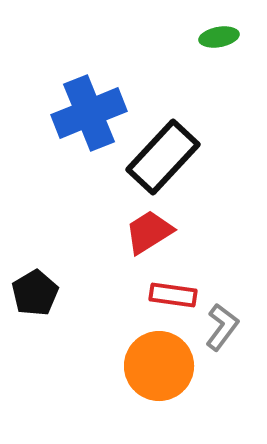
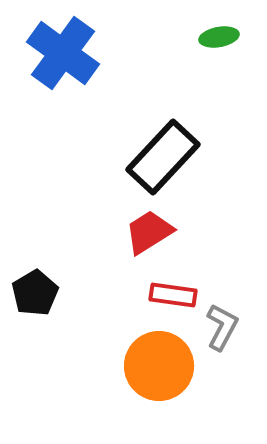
blue cross: moved 26 px left, 60 px up; rotated 32 degrees counterclockwise
gray L-shape: rotated 9 degrees counterclockwise
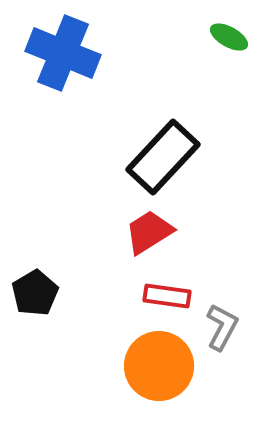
green ellipse: moved 10 px right; rotated 39 degrees clockwise
blue cross: rotated 14 degrees counterclockwise
red rectangle: moved 6 px left, 1 px down
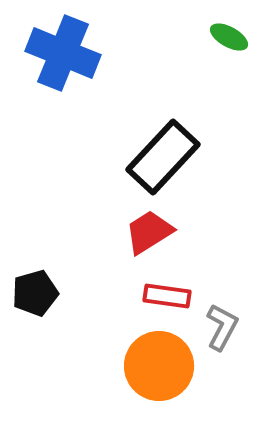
black pentagon: rotated 15 degrees clockwise
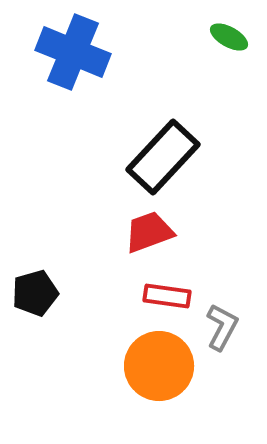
blue cross: moved 10 px right, 1 px up
red trapezoid: rotated 12 degrees clockwise
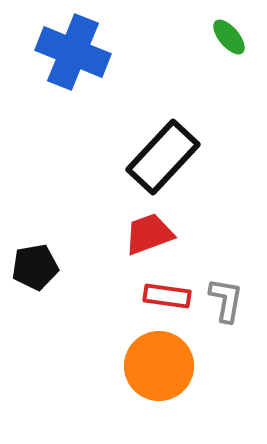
green ellipse: rotated 21 degrees clockwise
red trapezoid: moved 2 px down
black pentagon: moved 26 px up; rotated 6 degrees clockwise
gray L-shape: moved 4 px right, 27 px up; rotated 18 degrees counterclockwise
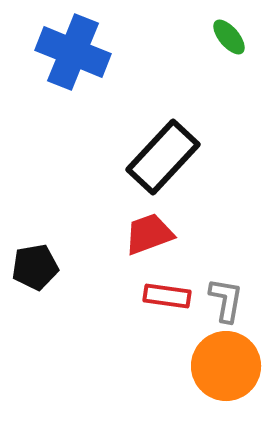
orange circle: moved 67 px right
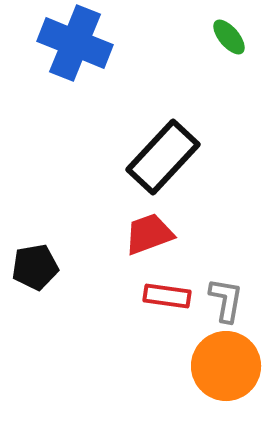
blue cross: moved 2 px right, 9 px up
